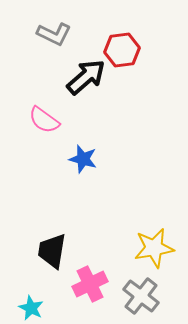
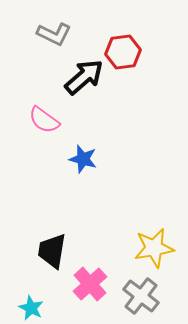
red hexagon: moved 1 px right, 2 px down
black arrow: moved 2 px left
pink cross: rotated 16 degrees counterclockwise
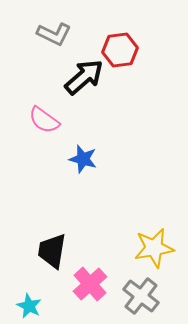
red hexagon: moved 3 px left, 2 px up
cyan star: moved 2 px left, 2 px up
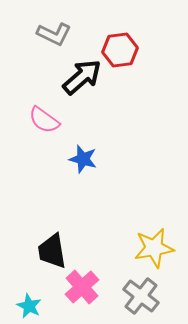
black arrow: moved 2 px left
black trapezoid: rotated 18 degrees counterclockwise
pink cross: moved 8 px left, 3 px down
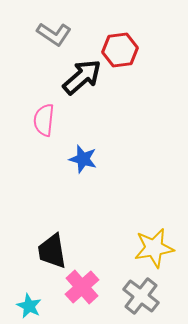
gray L-shape: rotated 8 degrees clockwise
pink semicircle: rotated 60 degrees clockwise
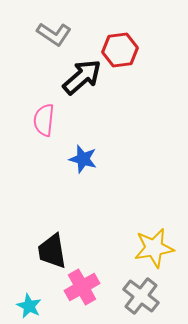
pink cross: rotated 12 degrees clockwise
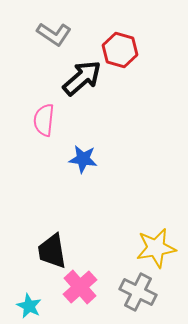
red hexagon: rotated 24 degrees clockwise
black arrow: moved 1 px down
blue star: rotated 8 degrees counterclockwise
yellow star: moved 2 px right
pink cross: moved 2 px left; rotated 12 degrees counterclockwise
gray cross: moved 3 px left, 4 px up; rotated 12 degrees counterclockwise
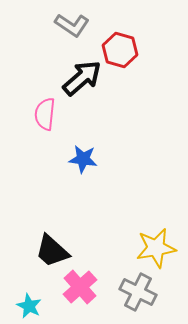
gray L-shape: moved 18 px right, 9 px up
pink semicircle: moved 1 px right, 6 px up
black trapezoid: rotated 39 degrees counterclockwise
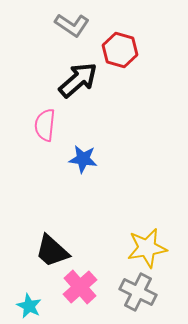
black arrow: moved 4 px left, 2 px down
pink semicircle: moved 11 px down
yellow star: moved 9 px left
